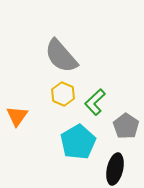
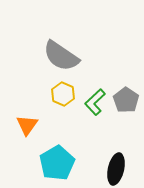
gray semicircle: rotated 15 degrees counterclockwise
orange triangle: moved 10 px right, 9 px down
gray pentagon: moved 26 px up
cyan pentagon: moved 21 px left, 21 px down
black ellipse: moved 1 px right
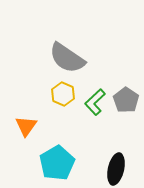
gray semicircle: moved 6 px right, 2 px down
orange triangle: moved 1 px left, 1 px down
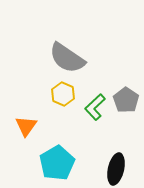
green L-shape: moved 5 px down
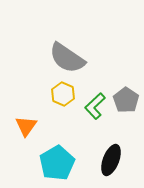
green L-shape: moved 1 px up
black ellipse: moved 5 px left, 9 px up; rotated 8 degrees clockwise
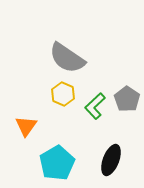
gray pentagon: moved 1 px right, 1 px up
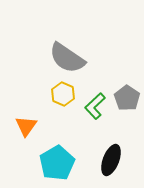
gray pentagon: moved 1 px up
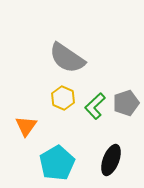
yellow hexagon: moved 4 px down
gray pentagon: moved 1 px left, 5 px down; rotated 20 degrees clockwise
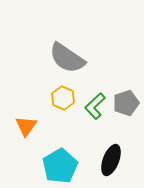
cyan pentagon: moved 3 px right, 3 px down
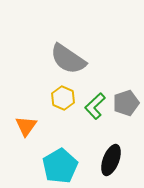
gray semicircle: moved 1 px right, 1 px down
